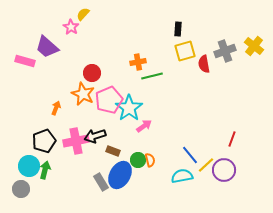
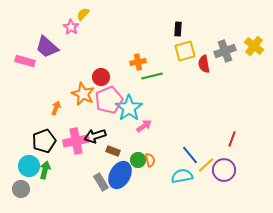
red circle: moved 9 px right, 4 px down
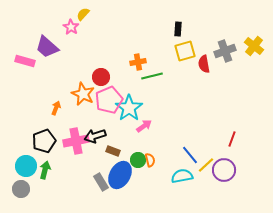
cyan circle: moved 3 px left
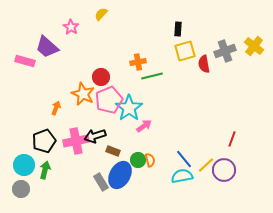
yellow semicircle: moved 18 px right
blue line: moved 6 px left, 4 px down
cyan circle: moved 2 px left, 1 px up
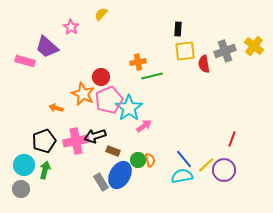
yellow square: rotated 10 degrees clockwise
orange arrow: rotated 96 degrees counterclockwise
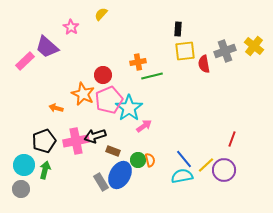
pink rectangle: rotated 60 degrees counterclockwise
red circle: moved 2 px right, 2 px up
